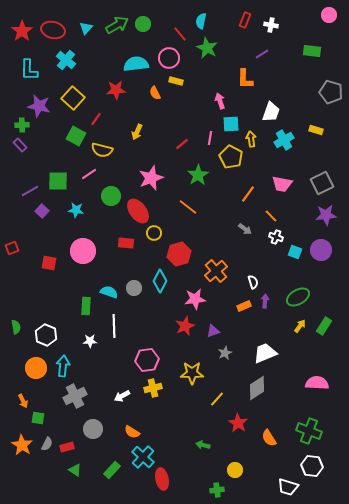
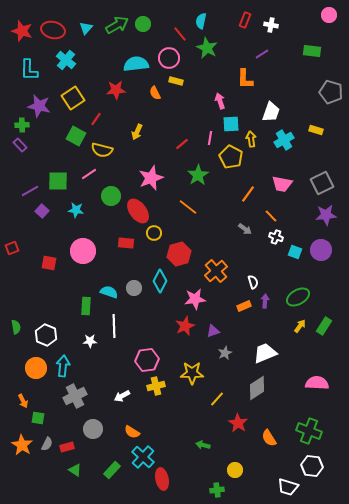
red star at (22, 31): rotated 20 degrees counterclockwise
yellow square at (73, 98): rotated 15 degrees clockwise
yellow cross at (153, 388): moved 3 px right, 2 px up
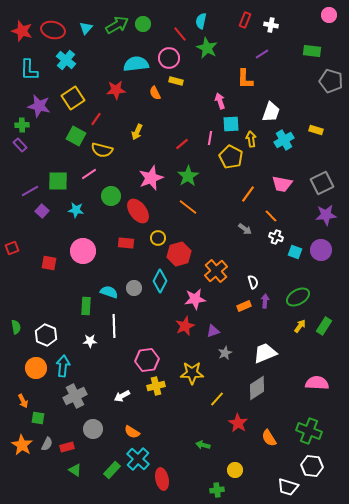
gray pentagon at (331, 92): moved 11 px up
green star at (198, 175): moved 10 px left, 1 px down
yellow circle at (154, 233): moved 4 px right, 5 px down
cyan cross at (143, 457): moved 5 px left, 2 px down
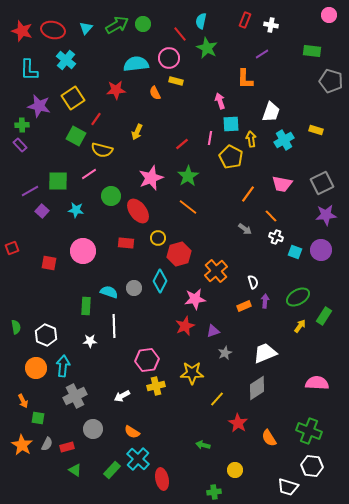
green rectangle at (324, 326): moved 10 px up
green cross at (217, 490): moved 3 px left, 2 px down
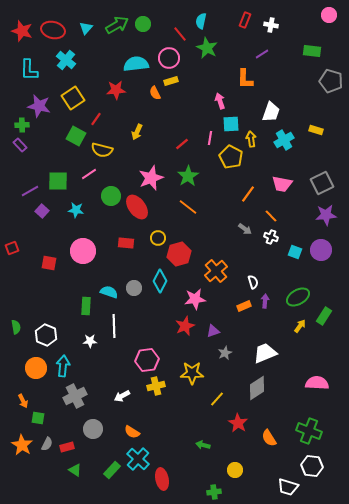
yellow rectangle at (176, 81): moved 5 px left; rotated 32 degrees counterclockwise
red ellipse at (138, 211): moved 1 px left, 4 px up
white cross at (276, 237): moved 5 px left
